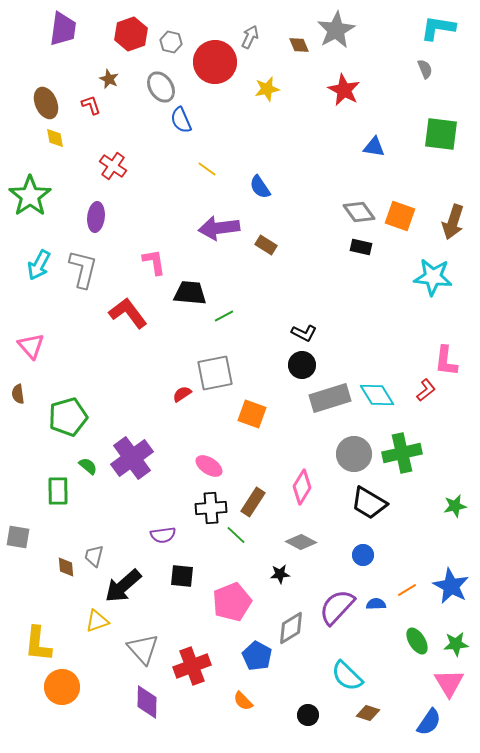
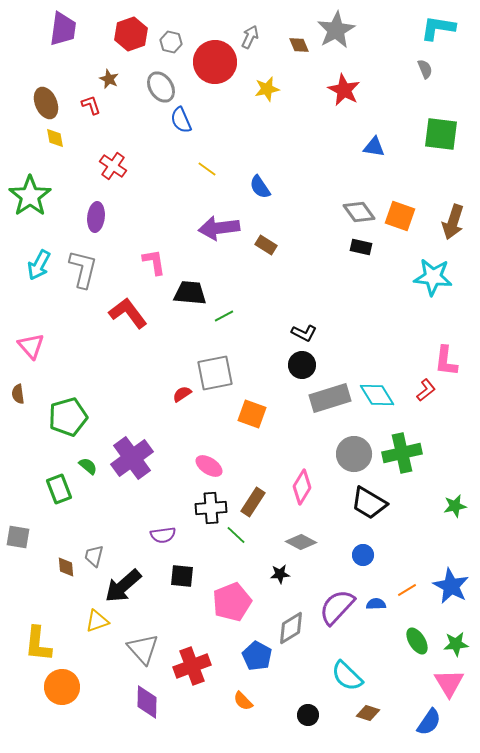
green rectangle at (58, 491): moved 1 px right, 2 px up; rotated 20 degrees counterclockwise
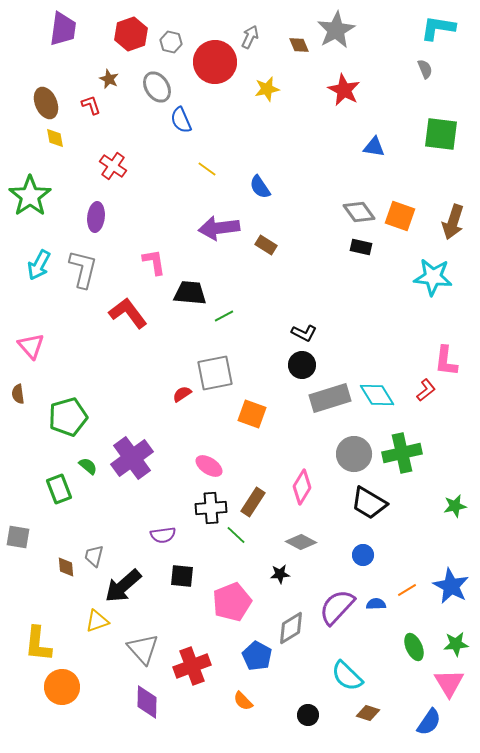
gray ellipse at (161, 87): moved 4 px left
green ellipse at (417, 641): moved 3 px left, 6 px down; rotated 8 degrees clockwise
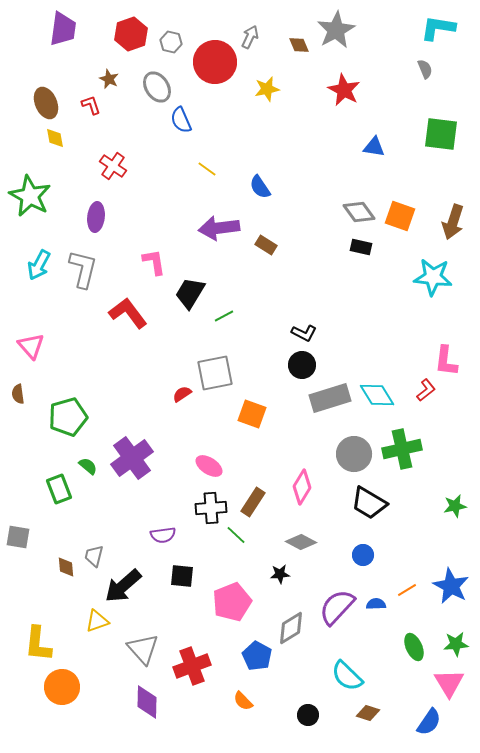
green star at (30, 196): rotated 9 degrees counterclockwise
black trapezoid at (190, 293): rotated 64 degrees counterclockwise
green cross at (402, 453): moved 4 px up
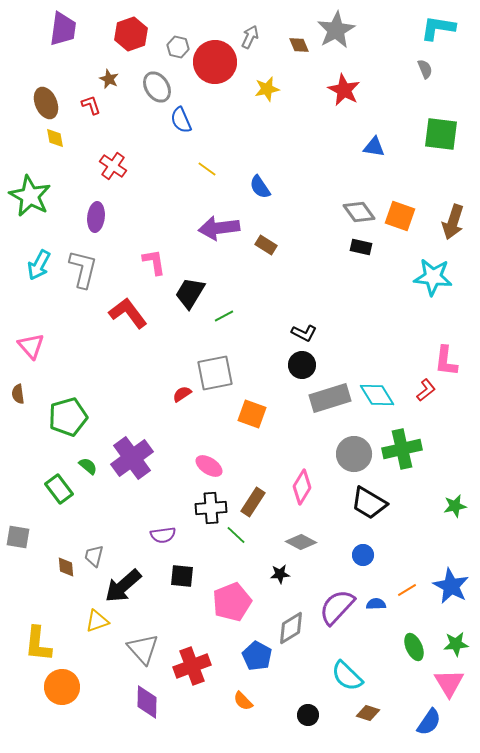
gray hexagon at (171, 42): moved 7 px right, 5 px down
green rectangle at (59, 489): rotated 16 degrees counterclockwise
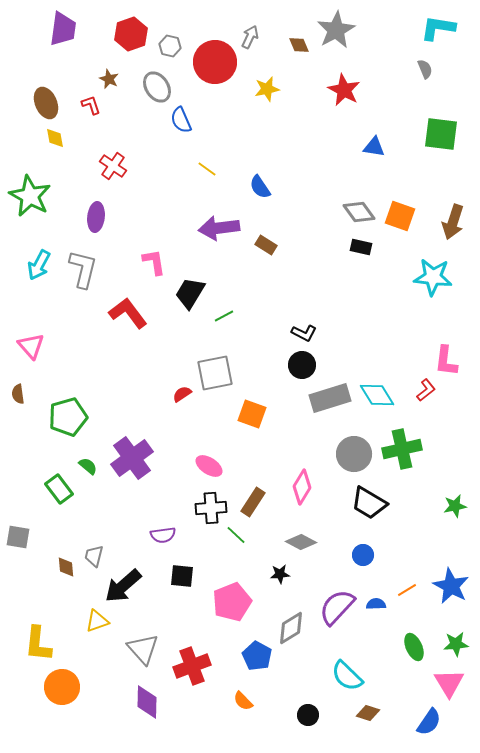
gray hexagon at (178, 47): moved 8 px left, 1 px up
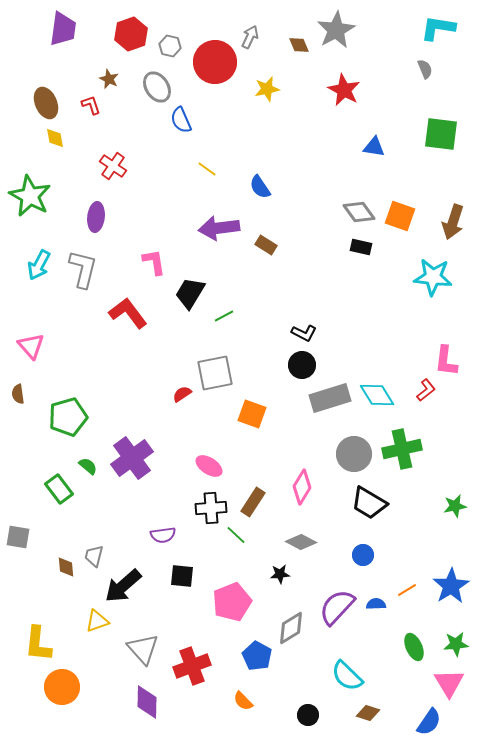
blue star at (451, 586): rotated 12 degrees clockwise
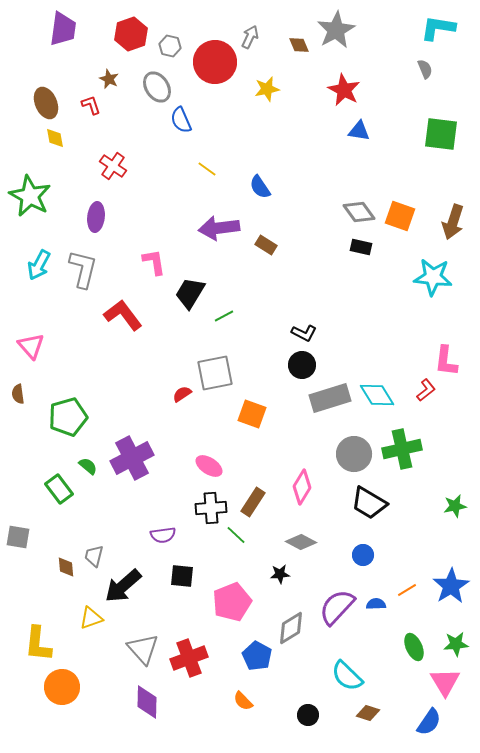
blue triangle at (374, 147): moved 15 px left, 16 px up
red L-shape at (128, 313): moved 5 px left, 2 px down
purple cross at (132, 458): rotated 9 degrees clockwise
yellow triangle at (97, 621): moved 6 px left, 3 px up
red cross at (192, 666): moved 3 px left, 8 px up
pink triangle at (449, 683): moved 4 px left, 1 px up
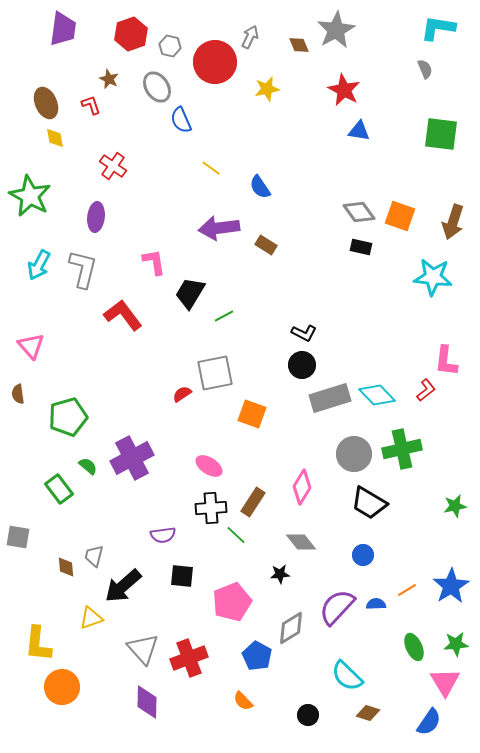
yellow line at (207, 169): moved 4 px right, 1 px up
cyan diamond at (377, 395): rotated 12 degrees counterclockwise
gray diamond at (301, 542): rotated 24 degrees clockwise
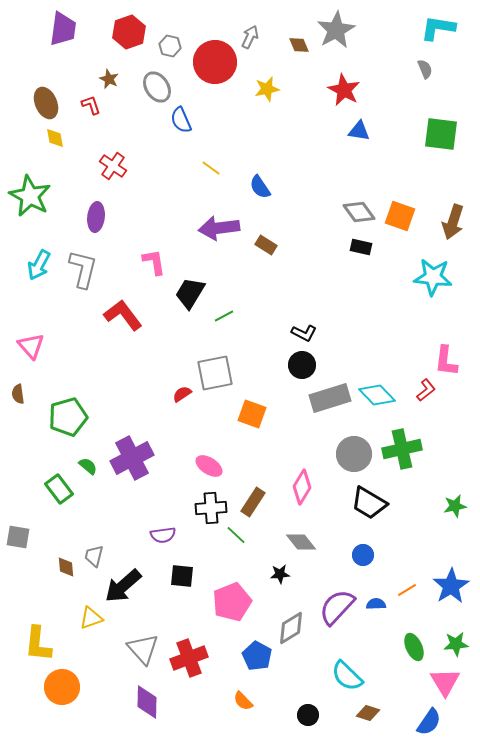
red hexagon at (131, 34): moved 2 px left, 2 px up
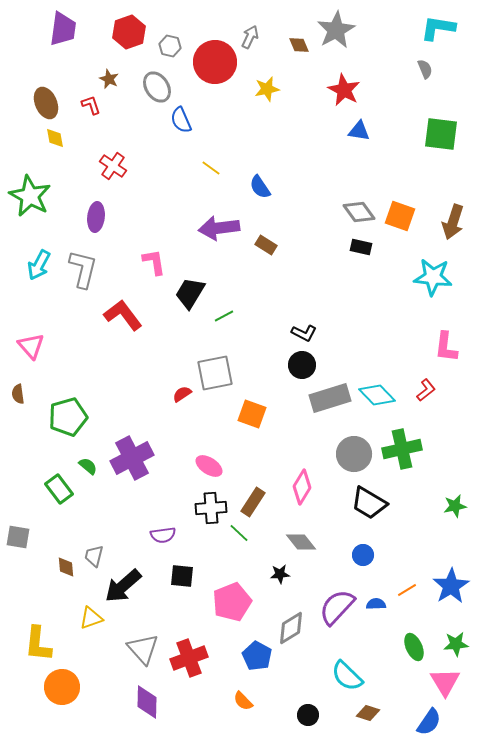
pink L-shape at (446, 361): moved 14 px up
green line at (236, 535): moved 3 px right, 2 px up
